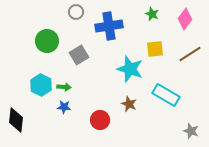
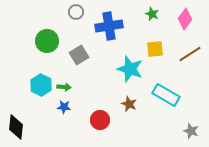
black diamond: moved 7 px down
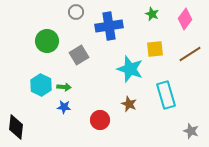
cyan rectangle: rotated 44 degrees clockwise
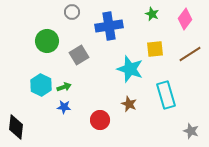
gray circle: moved 4 px left
green arrow: rotated 24 degrees counterclockwise
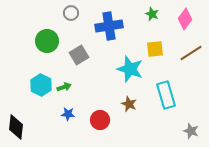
gray circle: moved 1 px left, 1 px down
brown line: moved 1 px right, 1 px up
blue star: moved 4 px right, 7 px down
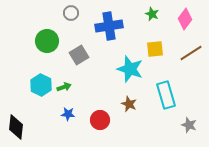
gray star: moved 2 px left, 6 px up
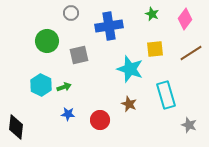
gray square: rotated 18 degrees clockwise
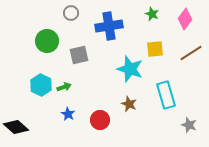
blue star: rotated 24 degrees clockwise
black diamond: rotated 55 degrees counterclockwise
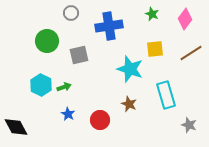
black diamond: rotated 20 degrees clockwise
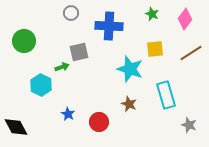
blue cross: rotated 12 degrees clockwise
green circle: moved 23 px left
gray square: moved 3 px up
green arrow: moved 2 px left, 20 px up
red circle: moved 1 px left, 2 px down
